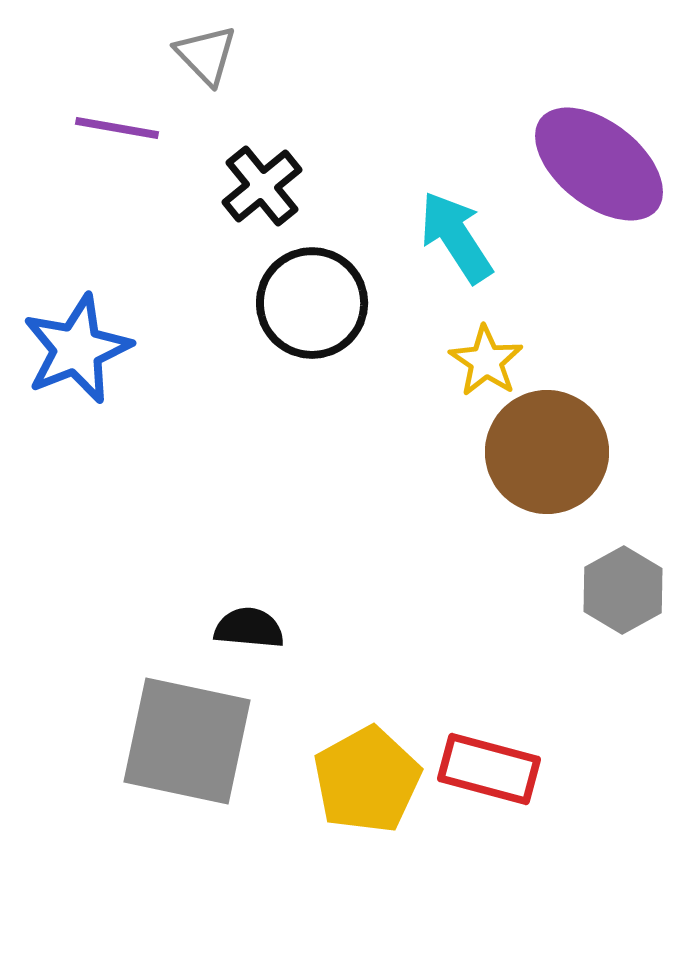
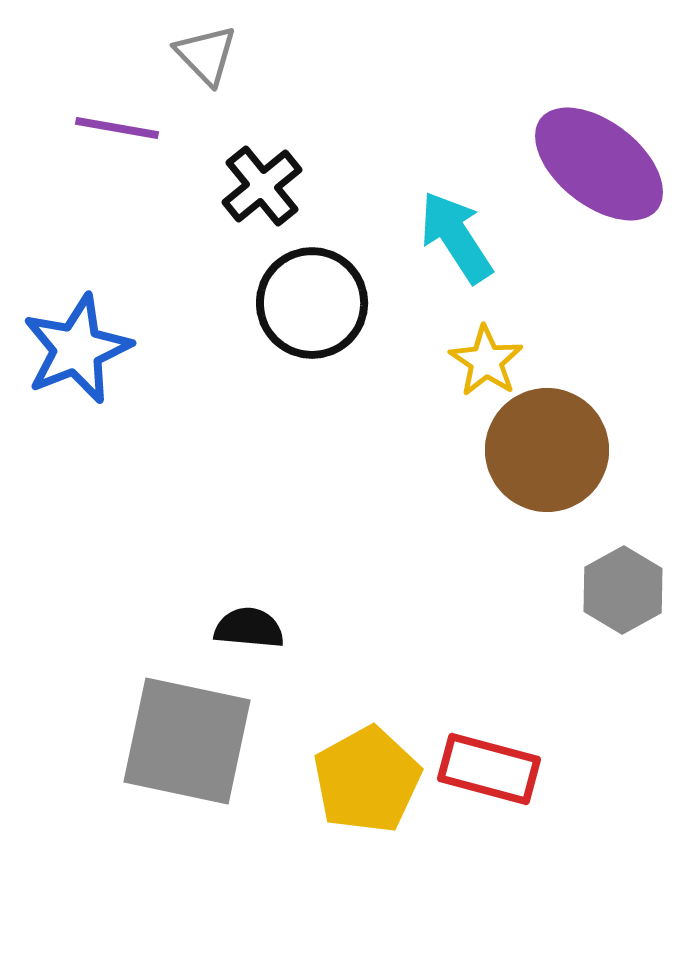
brown circle: moved 2 px up
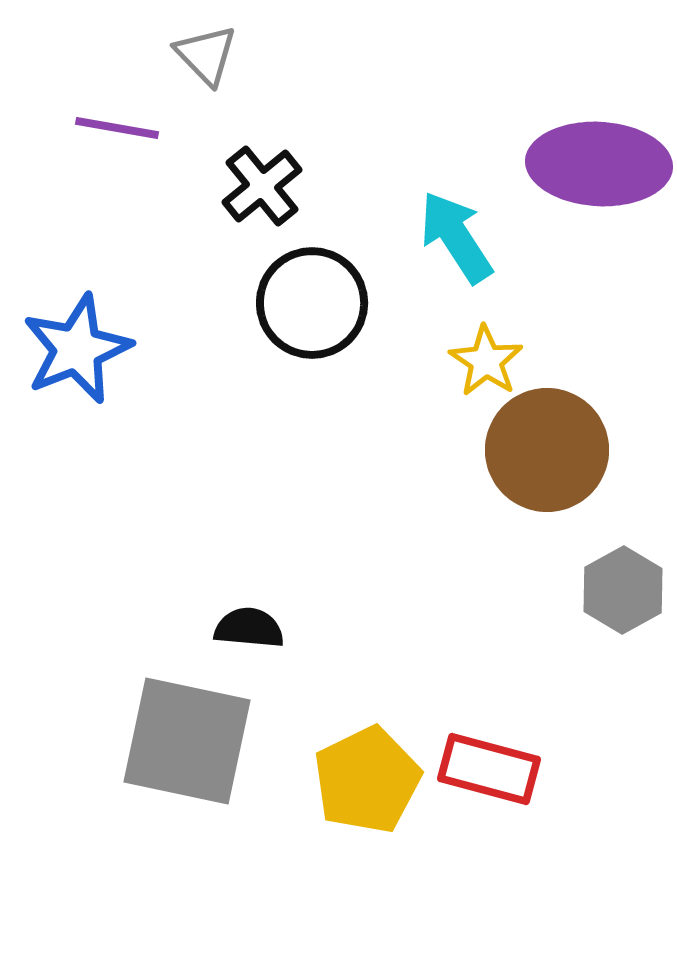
purple ellipse: rotated 35 degrees counterclockwise
yellow pentagon: rotated 3 degrees clockwise
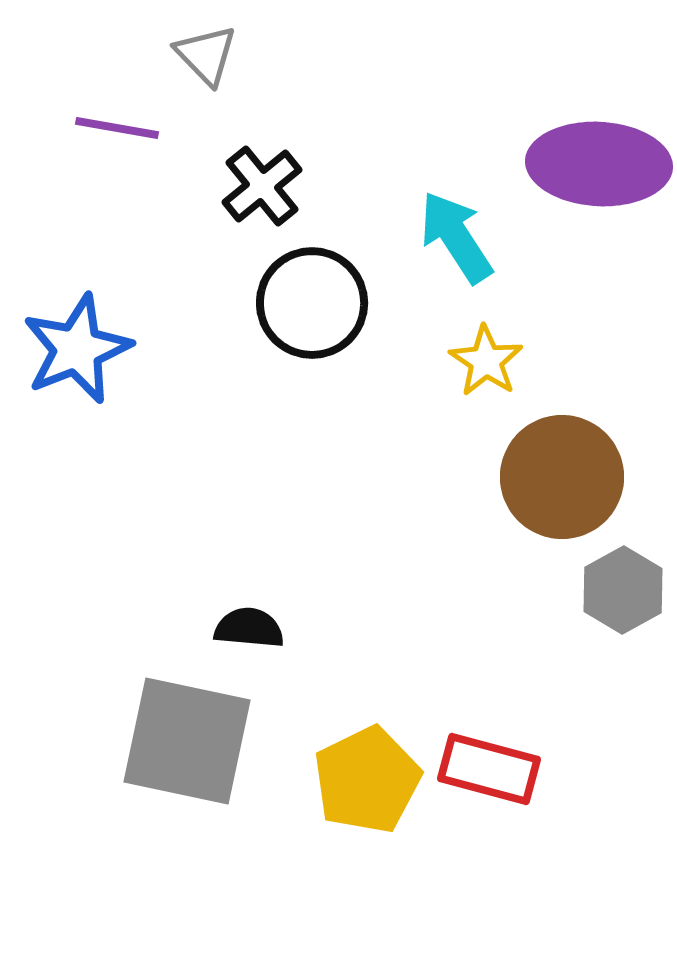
brown circle: moved 15 px right, 27 px down
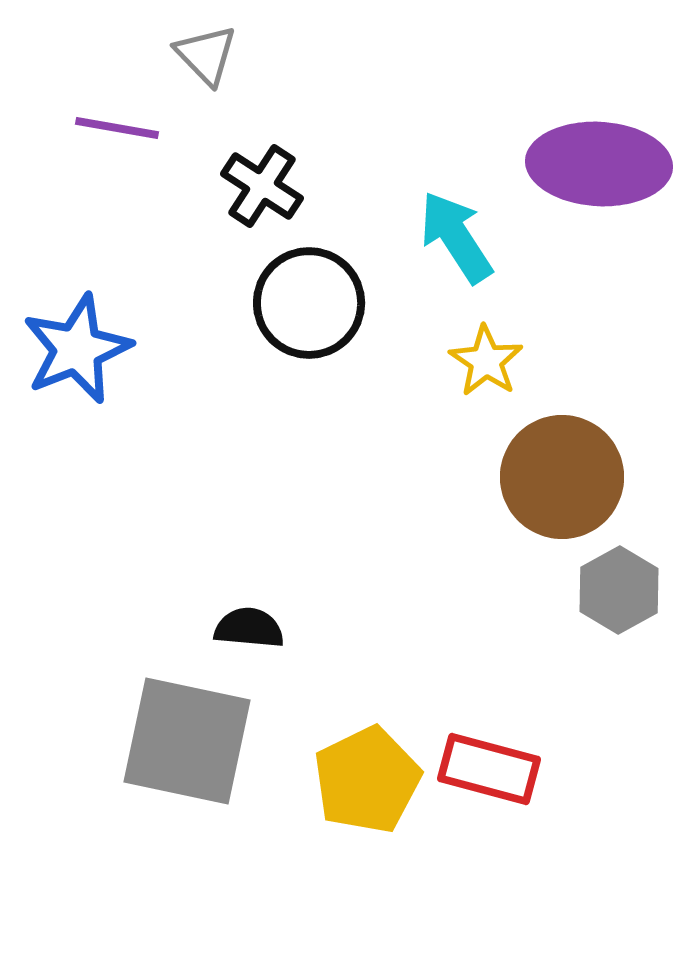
black cross: rotated 18 degrees counterclockwise
black circle: moved 3 px left
gray hexagon: moved 4 px left
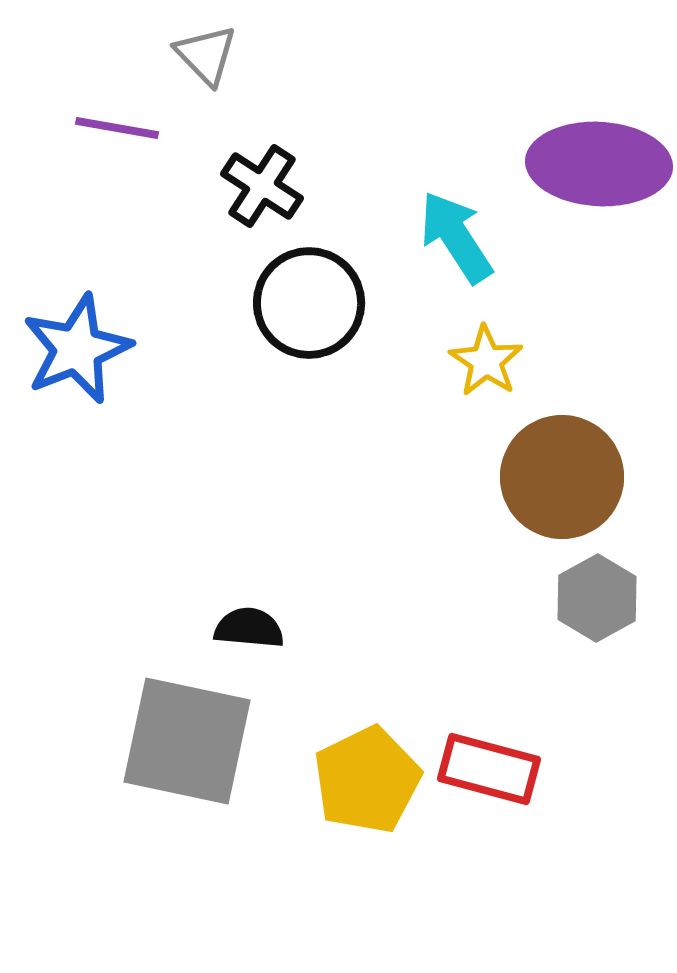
gray hexagon: moved 22 px left, 8 px down
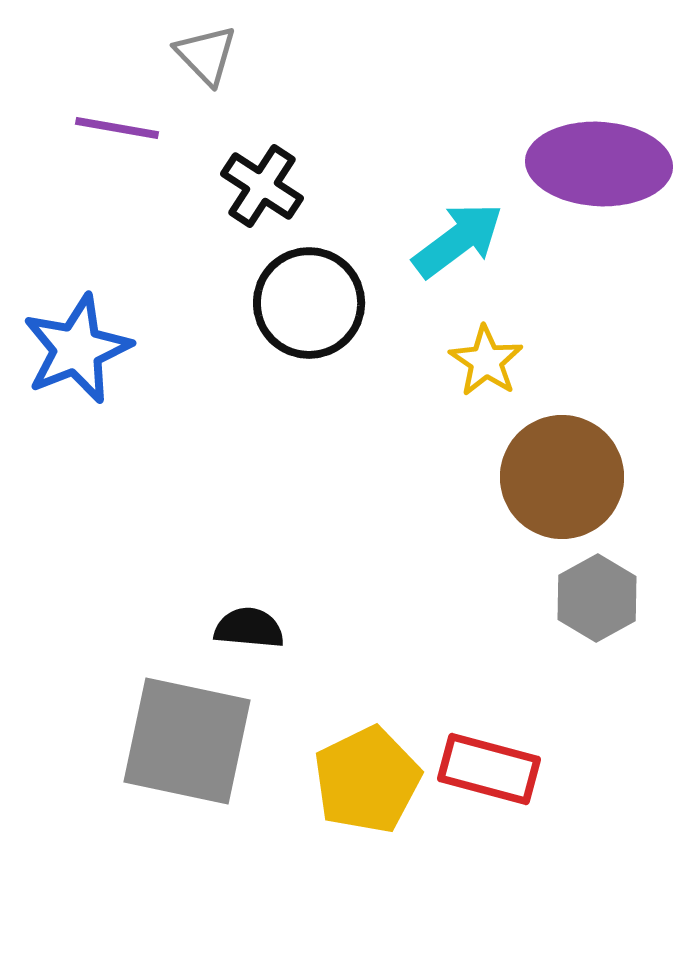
cyan arrow: moved 2 px right, 3 px down; rotated 86 degrees clockwise
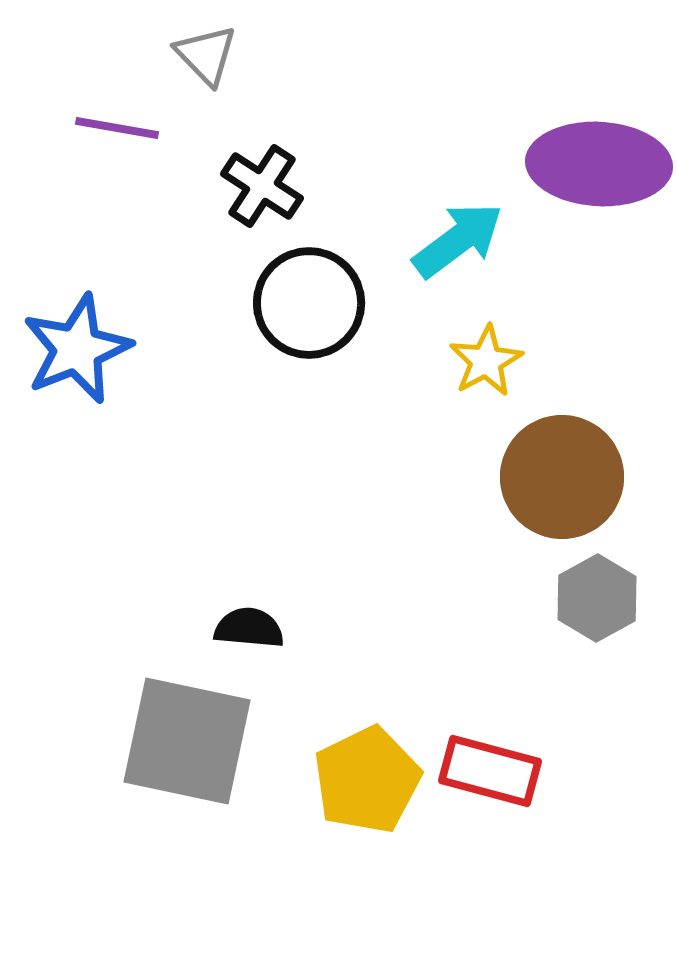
yellow star: rotated 10 degrees clockwise
red rectangle: moved 1 px right, 2 px down
